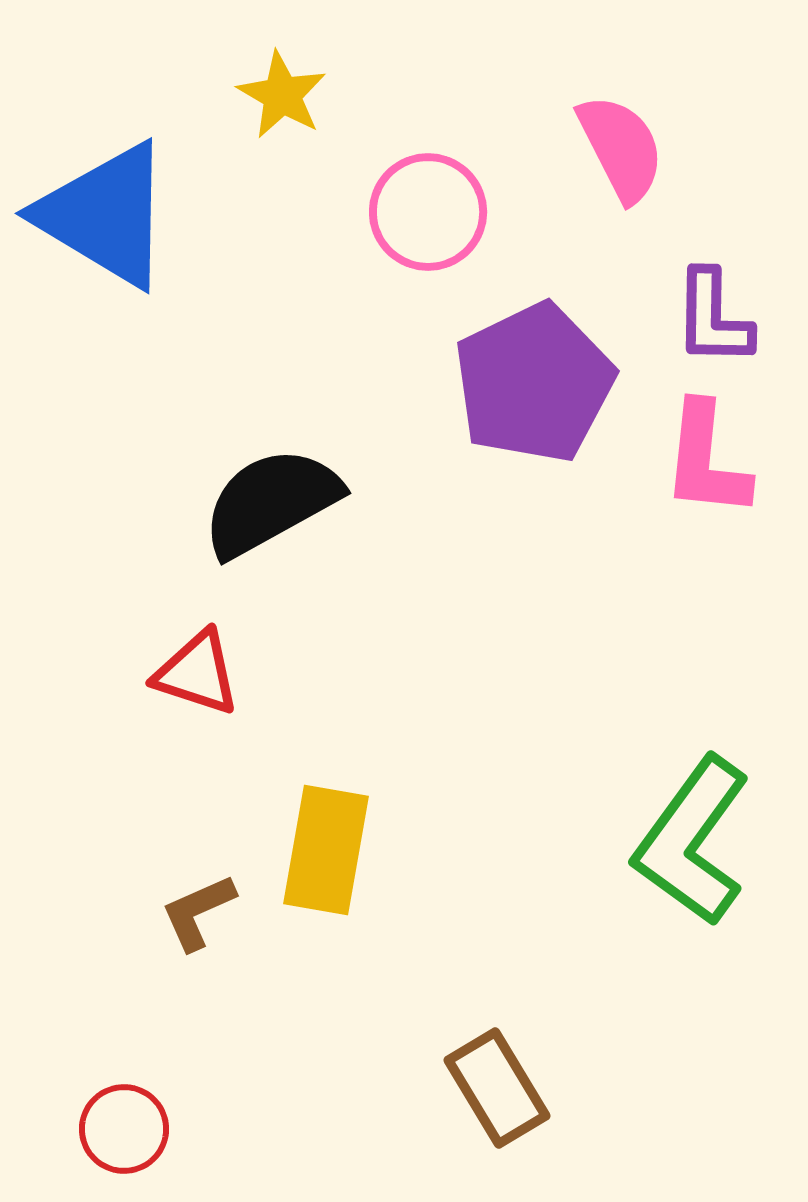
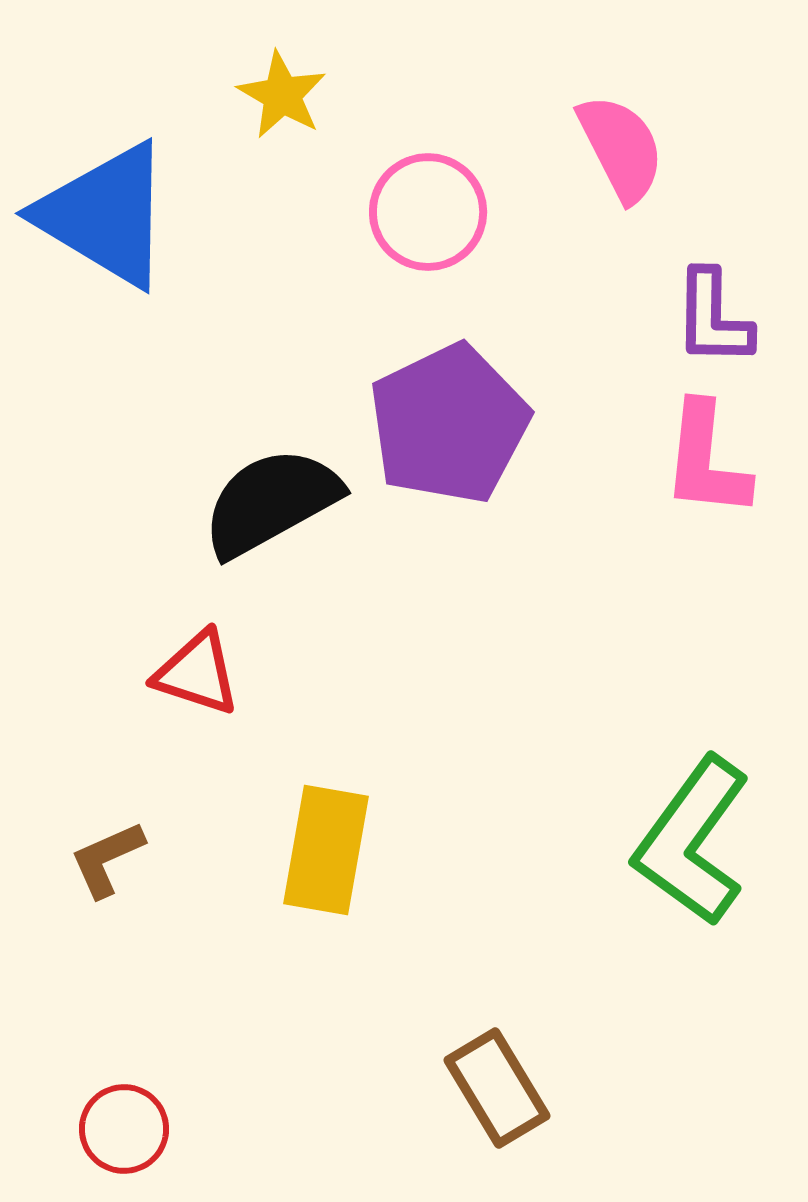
purple pentagon: moved 85 px left, 41 px down
brown L-shape: moved 91 px left, 53 px up
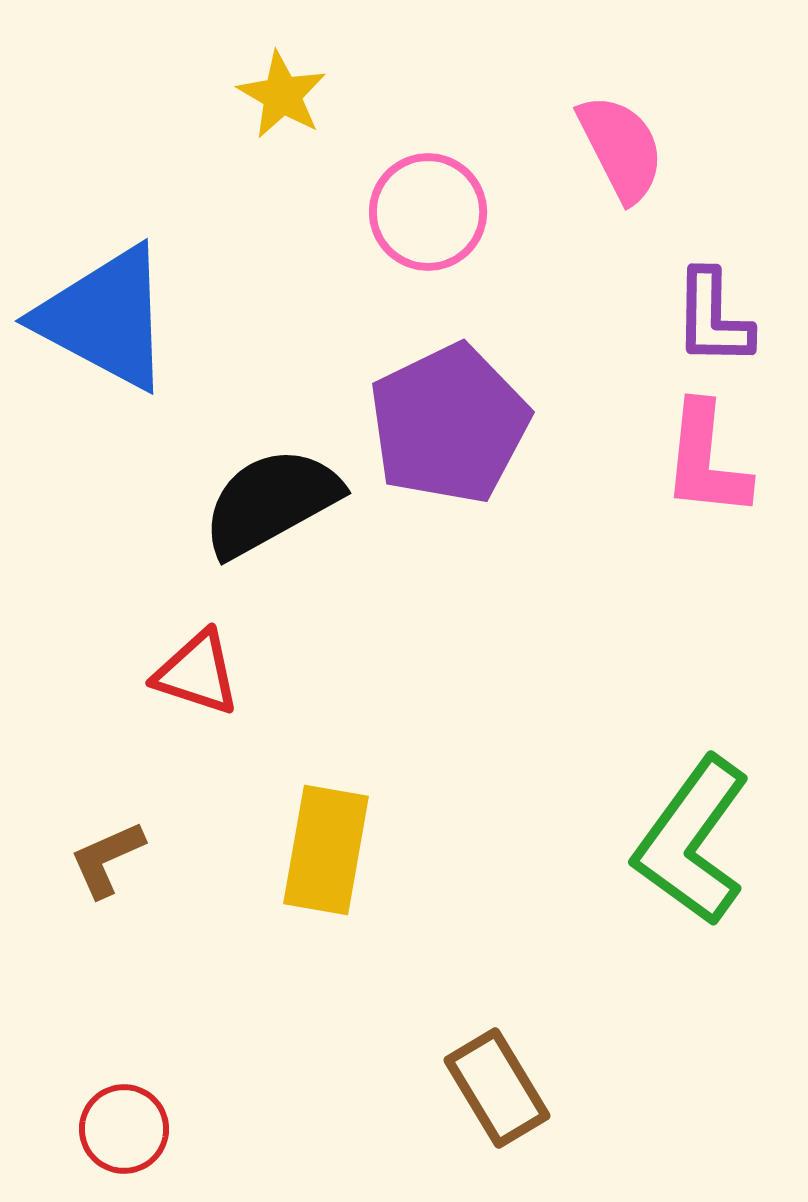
blue triangle: moved 103 px down; rotated 3 degrees counterclockwise
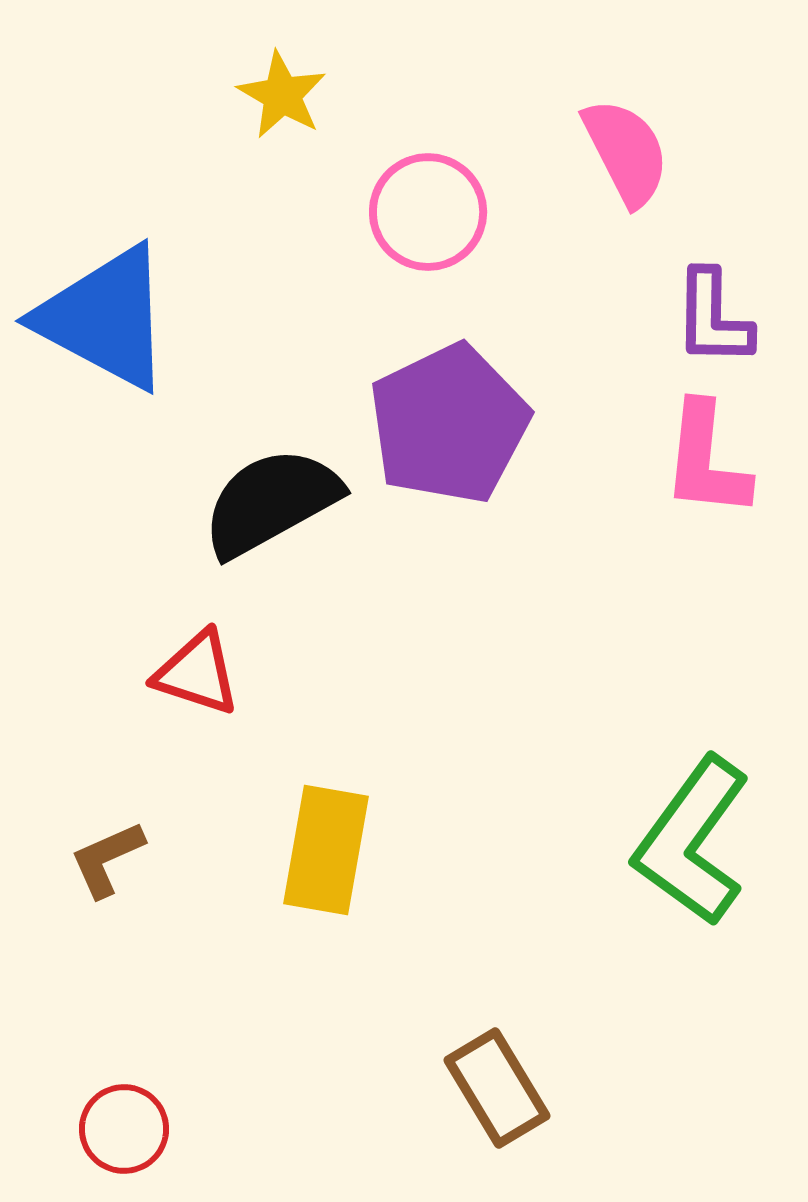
pink semicircle: moved 5 px right, 4 px down
